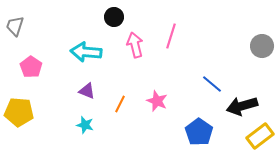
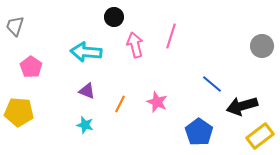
pink star: moved 1 px down
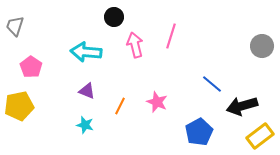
orange line: moved 2 px down
yellow pentagon: moved 6 px up; rotated 16 degrees counterclockwise
blue pentagon: rotated 8 degrees clockwise
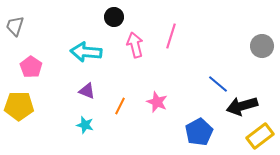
blue line: moved 6 px right
yellow pentagon: rotated 12 degrees clockwise
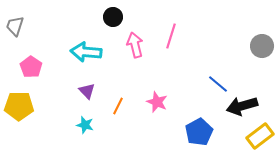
black circle: moved 1 px left
purple triangle: rotated 24 degrees clockwise
orange line: moved 2 px left
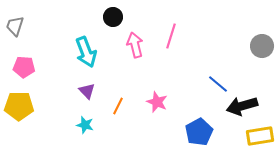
cyan arrow: rotated 116 degrees counterclockwise
pink pentagon: moved 7 px left; rotated 30 degrees counterclockwise
yellow rectangle: rotated 28 degrees clockwise
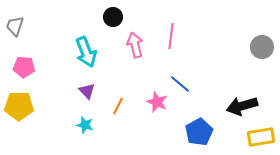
pink line: rotated 10 degrees counterclockwise
gray circle: moved 1 px down
blue line: moved 38 px left
yellow rectangle: moved 1 px right, 1 px down
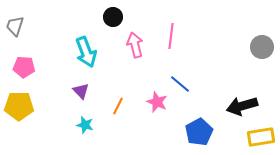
purple triangle: moved 6 px left
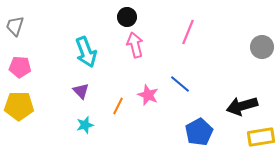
black circle: moved 14 px right
pink line: moved 17 px right, 4 px up; rotated 15 degrees clockwise
pink pentagon: moved 4 px left
pink star: moved 9 px left, 7 px up
cyan star: rotated 30 degrees counterclockwise
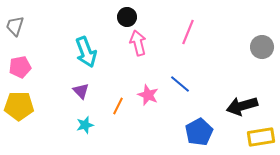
pink arrow: moved 3 px right, 2 px up
pink pentagon: rotated 15 degrees counterclockwise
